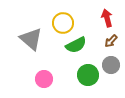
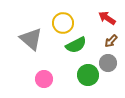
red arrow: rotated 42 degrees counterclockwise
gray circle: moved 3 px left, 2 px up
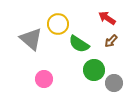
yellow circle: moved 5 px left, 1 px down
green semicircle: moved 3 px right, 1 px up; rotated 60 degrees clockwise
gray circle: moved 6 px right, 20 px down
green circle: moved 6 px right, 5 px up
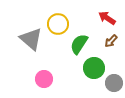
green semicircle: rotated 90 degrees clockwise
green circle: moved 2 px up
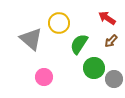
yellow circle: moved 1 px right, 1 px up
pink circle: moved 2 px up
gray circle: moved 4 px up
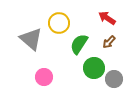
brown arrow: moved 2 px left, 1 px down
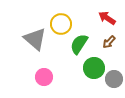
yellow circle: moved 2 px right, 1 px down
gray triangle: moved 4 px right
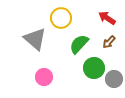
yellow circle: moved 6 px up
green semicircle: rotated 10 degrees clockwise
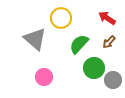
gray circle: moved 1 px left, 1 px down
